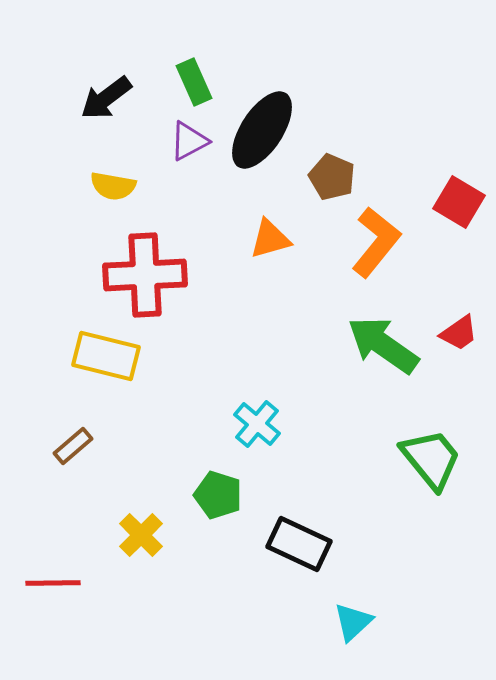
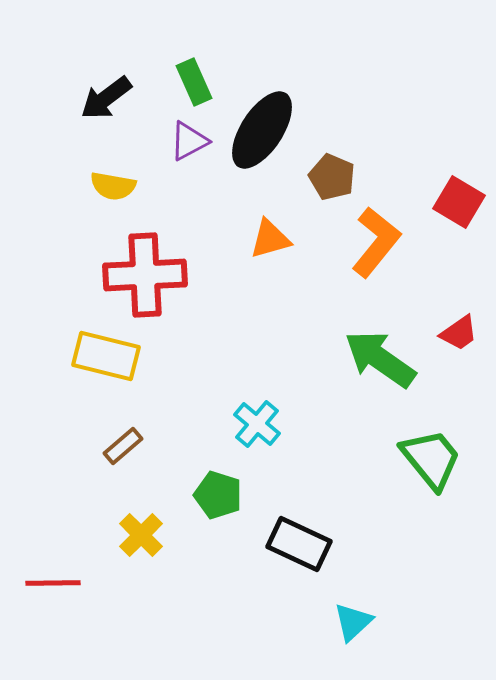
green arrow: moved 3 px left, 14 px down
brown rectangle: moved 50 px right
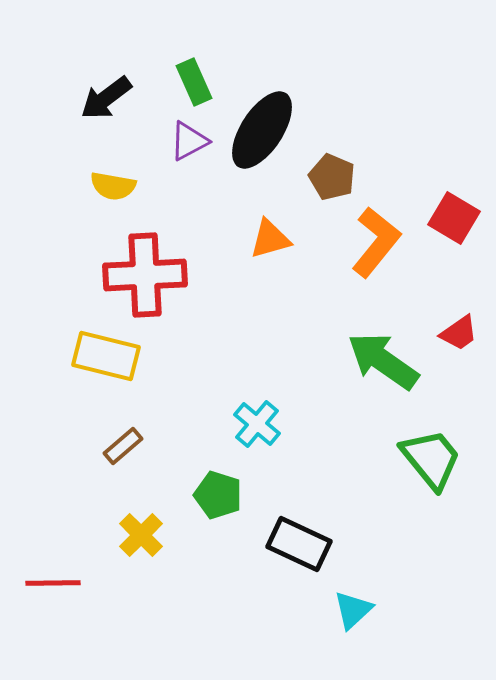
red square: moved 5 px left, 16 px down
green arrow: moved 3 px right, 2 px down
cyan triangle: moved 12 px up
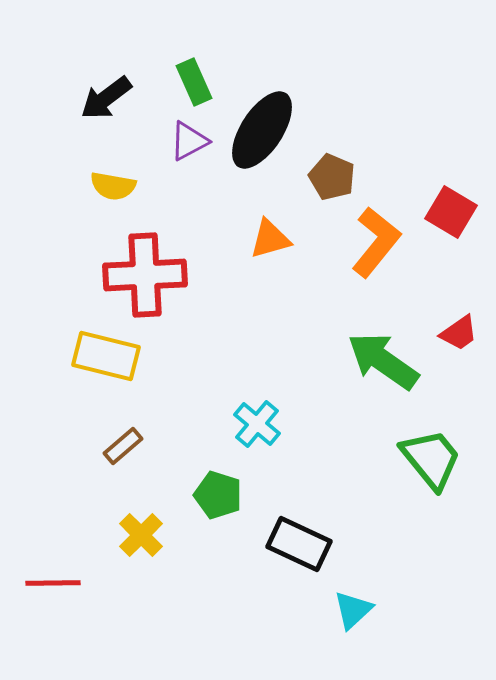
red square: moved 3 px left, 6 px up
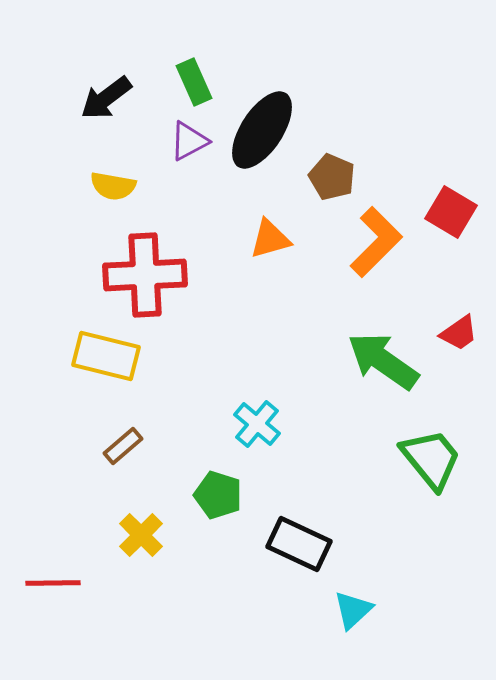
orange L-shape: rotated 6 degrees clockwise
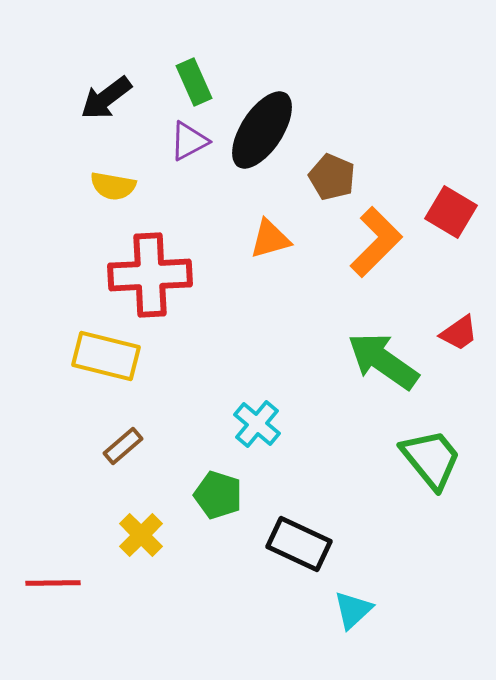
red cross: moved 5 px right
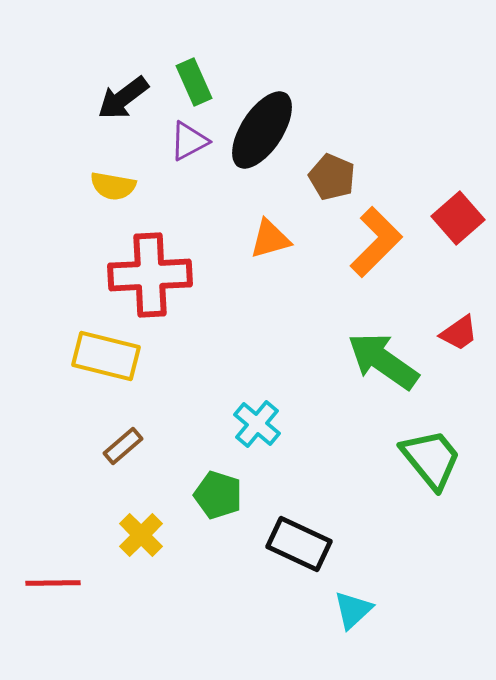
black arrow: moved 17 px right
red square: moved 7 px right, 6 px down; rotated 18 degrees clockwise
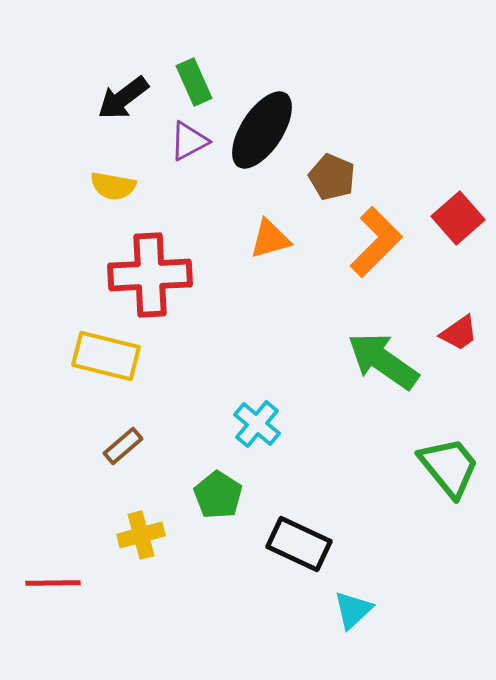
green trapezoid: moved 18 px right, 8 px down
green pentagon: rotated 15 degrees clockwise
yellow cross: rotated 30 degrees clockwise
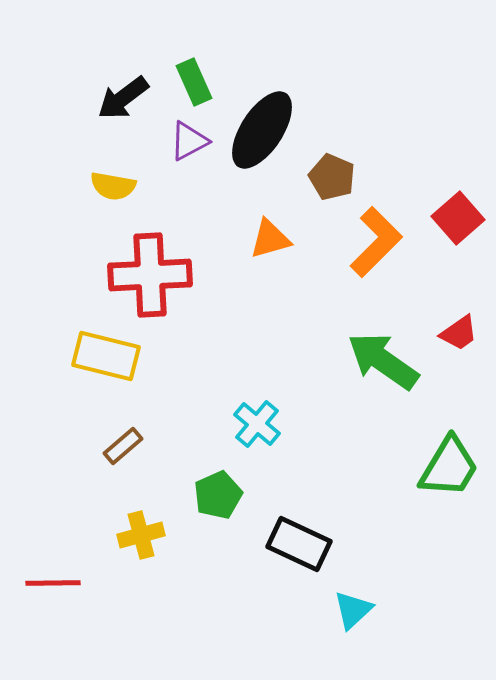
green trapezoid: rotated 70 degrees clockwise
green pentagon: rotated 15 degrees clockwise
